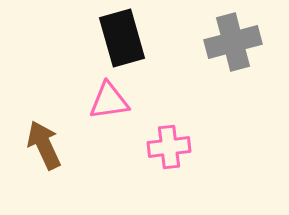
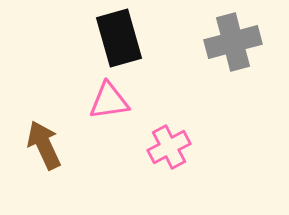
black rectangle: moved 3 px left
pink cross: rotated 21 degrees counterclockwise
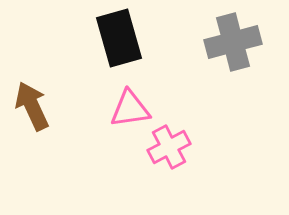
pink triangle: moved 21 px right, 8 px down
brown arrow: moved 12 px left, 39 px up
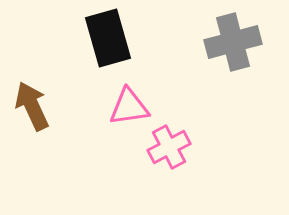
black rectangle: moved 11 px left
pink triangle: moved 1 px left, 2 px up
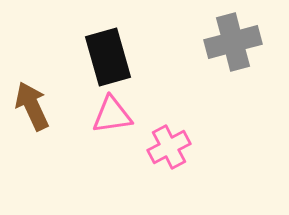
black rectangle: moved 19 px down
pink triangle: moved 17 px left, 8 px down
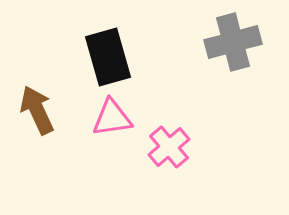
brown arrow: moved 5 px right, 4 px down
pink triangle: moved 3 px down
pink cross: rotated 12 degrees counterclockwise
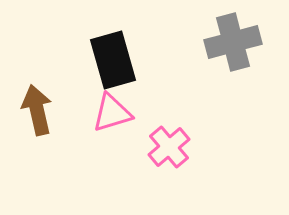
black rectangle: moved 5 px right, 3 px down
brown arrow: rotated 12 degrees clockwise
pink triangle: moved 5 px up; rotated 9 degrees counterclockwise
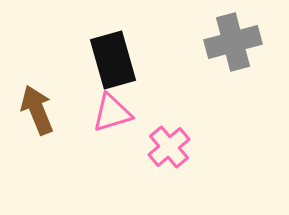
brown arrow: rotated 9 degrees counterclockwise
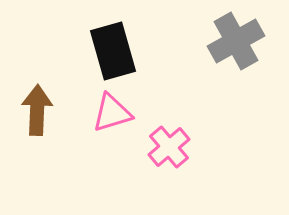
gray cross: moved 3 px right, 1 px up; rotated 14 degrees counterclockwise
black rectangle: moved 9 px up
brown arrow: rotated 24 degrees clockwise
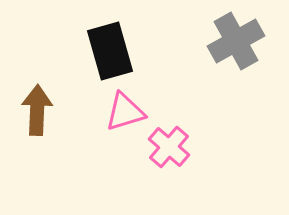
black rectangle: moved 3 px left
pink triangle: moved 13 px right, 1 px up
pink cross: rotated 9 degrees counterclockwise
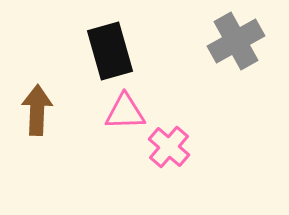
pink triangle: rotated 15 degrees clockwise
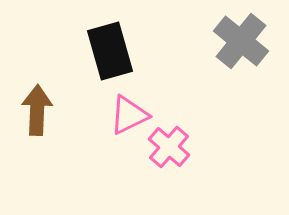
gray cross: moved 5 px right; rotated 22 degrees counterclockwise
pink triangle: moved 4 px right, 3 px down; rotated 24 degrees counterclockwise
